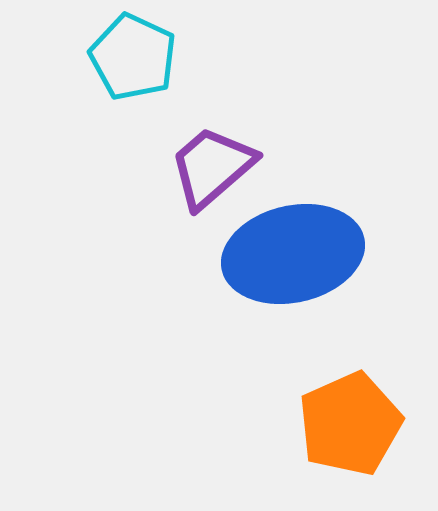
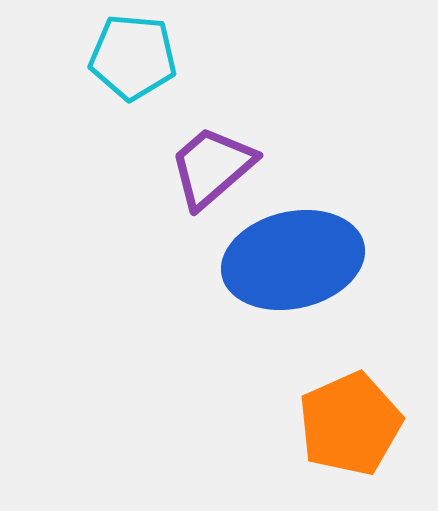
cyan pentagon: rotated 20 degrees counterclockwise
blue ellipse: moved 6 px down
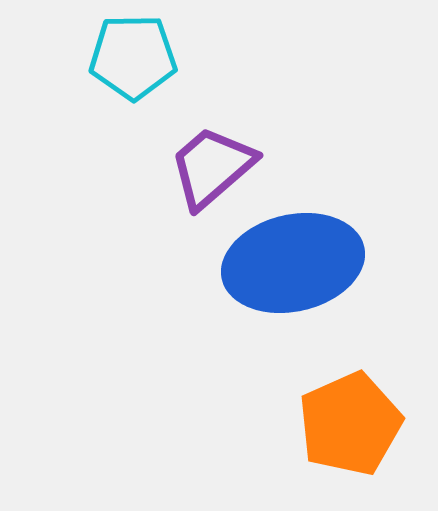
cyan pentagon: rotated 6 degrees counterclockwise
blue ellipse: moved 3 px down
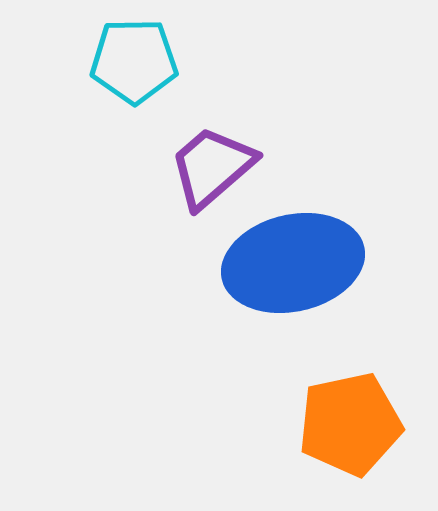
cyan pentagon: moved 1 px right, 4 px down
orange pentagon: rotated 12 degrees clockwise
